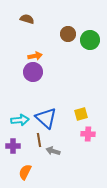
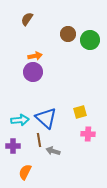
brown semicircle: rotated 72 degrees counterclockwise
yellow square: moved 1 px left, 2 px up
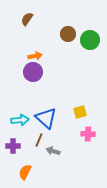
brown line: rotated 32 degrees clockwise
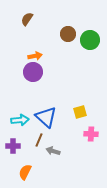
blue triangle: moved 1 px up
pink cross: moved 3 px right
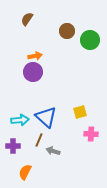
brown circle: moved 1 px left, 3 px up
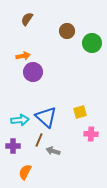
green circle: moved 2 px right, 3 px down
orange arrow: moved 12 px left
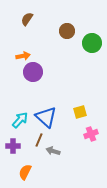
cyan arrow: rotated 42 degrees counterclockwise
pink cross: rotated 24 degrees counterclockwise
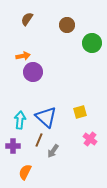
brown circle: moved 6 px up
cyan arrow: rotated 36 degrees counterclockwise
pink cross: moved 1 px left, 5 px down; rotated 32 degrees counterclockwise
gray arrow: rotated 72 degrees counterclockwise
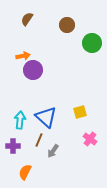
purple circle: moved 2 px up
